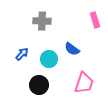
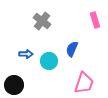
gray cross: rotated 36 degrees clockwise
blue semicircle: rotated 77 degrees clockwise
blue arrow: moved 4 px right; rotated 48 degrees clockwise
cyan circle: moved 2 px down
black circle: moved 25 px left
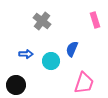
cyan circle: moved 2 px right
black circle: moved 2 px right
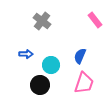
pink rectangle: rotated 21 degrees counterclockwise
blue semicircle: moved 8 px right, 7 px down
cyan circle: moved 4 px down
black circle: moved 24 px right
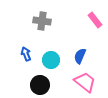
gray cross: rotated 30 degrees counterclockwise
blue arrow: rotated 112 degrees counterclockwise
cyan circle: moved 5 px up
pink trapezoid: moved 1 px right, 1 px up; rotated 70 degrees counterclockwise
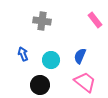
blue arrow: moved 3 px left
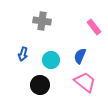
pink rectangle: moved 1 px left, 7 px down
blue arrow: rotated 144 degrees counterclockwise
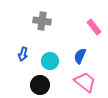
cyan circle: moved 1 px left, 1 px down
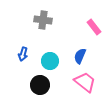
gray cross: moved 1 px right, 1 px up
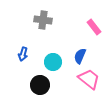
cyan circle: moved 3 px right, 1 px down
pink trapezoid: moved 4 px right, 3 px up
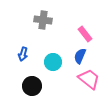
pink rectangle: moved 9 px left, 7 px down
black circle: moved 8 px left, 1 px down
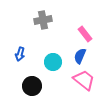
gray cross: rotated 18 degrees counterclockwise
blue arrow: moved 3 px left
pink trapezoid: moved 5 px left, 1 px down
